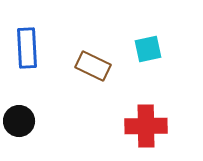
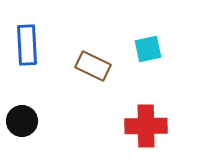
blue rectangle: moved 3 px up
black circle: moved 3 px right
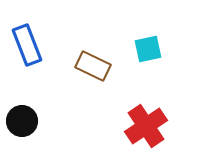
blue rectangle: rotated 18 degrees counterclockwise
red cross: rotated 33 degrees counterclockwise
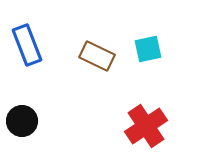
brown rectangle: moved 4 px right, 10 px up
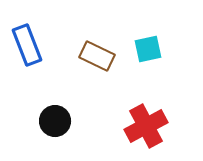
black circle: moved 33 px right
red cross: rotated 6 degrees clockwise
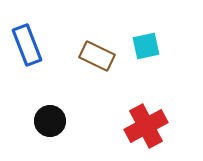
cyan square: moved 2 px left, 3 px up
black circle: moved 5 px left
